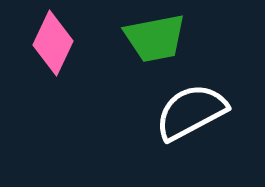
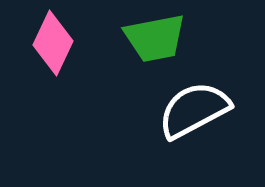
white semicircle: moved 3 px right, 2 px up
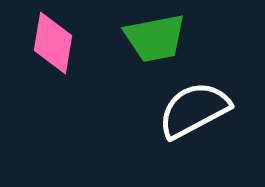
pink diamond: rotated 16 degrees counterclockwise
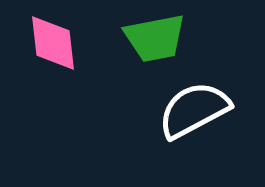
pink diamond: rotated 16 degrees counterclockwise
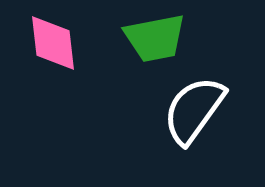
white semicircle: rotated 26 degrees counterclockwise
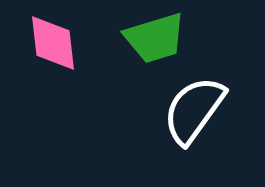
green trapezoid: rotated 6 degrees counterclockwise
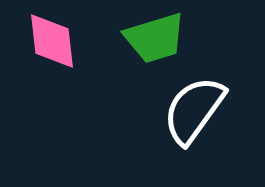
pink diamond: moved 1 px left, 2 px up
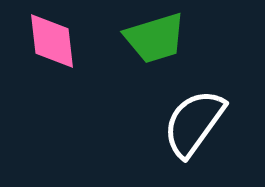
white semicircle: moved 13 px down
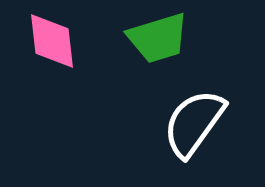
green trapezoid: moved 3 px right
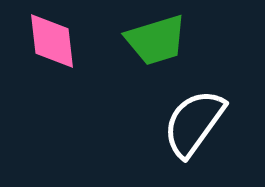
green trapezoid: moved 2 px left, 2 px down
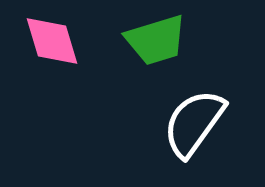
pink diamond: rotated 10 degrees counterclockwise
